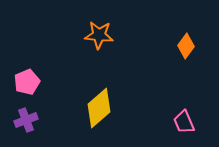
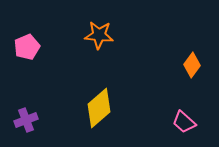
orange diamond: moved 6 px right, 19 px down
pink pentagon: moved 35 px up
pink trapezoid: rotated 25 degrees counterclockwise
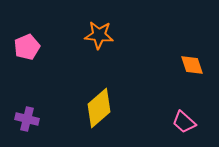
orange diamond: rotated 55 degrees counterclockwise
purple cross: moved 1 px right, 1 px up; rotated 35 degrees clockwise
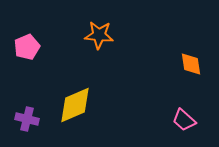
orange diamond: moved 1 px left, 1 px up; rotated 10 degrees clockwise
yellow diamond: moved 24 px left, 3 px up; rotated 18 degrees clockwise
pink trapezoid: moved 2 px up
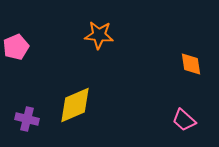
pink pentagon: moved 11 px left
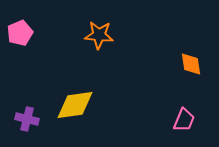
pink pentagon: moved 4 px right, 14 px up
yellow diamond: rotated 15 degrees clockwise
pink trapezoid: rotated 110 degrees counterclockwise
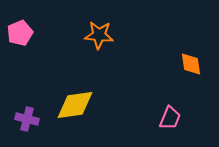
pink trapezoid: moved 14 px left, 2 px up
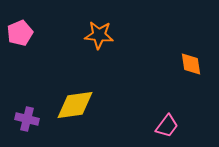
pink trapezoid: moved 3 px left, 8 px down; rotated 15 degrees clockwise
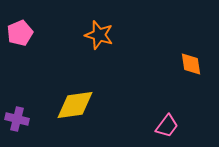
orange star: rotated 12 degrees clockwise
purple cross: moved 10 px left
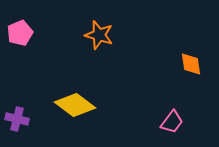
yellow diamond: rotated 45 degrees clockwise
pink trapezoid: moved 5 px right, 4 px up
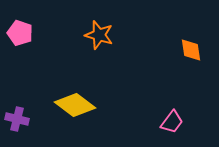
pink pentagon: rotated 30 degrees counterclockwise
orange diamond: moved 14 px up
